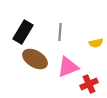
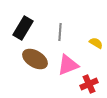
black rectangle: moved 4 px up
yellow semicircle: rotated 136 degrees counterclockwise
pink triangle: moved 2 px up
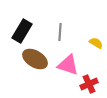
black rectangle: moved 1 px left, 3 px down
pink triangle: rotated 40 degrees clockwise
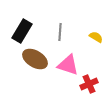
yellow semicircle: moved 6 px up
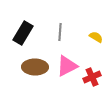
black rectangle: moved 1 px right, 2 px down
brown ellipse: moved 8 px down; rotated 30 degrees counterclockwise
pink triangle: moved 1 px left, 1 px down; rotated 45 degrees counterclockwise
red cross: moved 3 px right, 7 px up
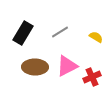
gray line: rotated 54 degrees clockwise
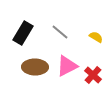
gray line: rotated 72 degrees clockwise
red cross: moved 1 px right, 2 px up; rotated 24 degrees counterclockwise
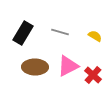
gray line: rotated 24 degrees counterclockwise
yellow semicircle: moved 1 px left, 1 px up
pink triangle: moved 1 px right
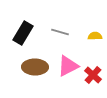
yellow semicircle: rotated 32 degrees counterclockwise
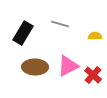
gray line: moved 8 px up
